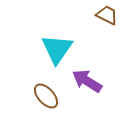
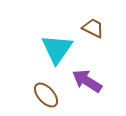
brown trapezoid: moved 14 px left, 13 px down
brown ellipse: moved 1 px up
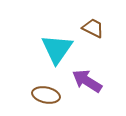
brown ellipse: rotated 36 degrees counterclockwise
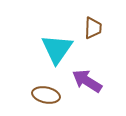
brown trapezoid: rotated 65 degrees clockwise
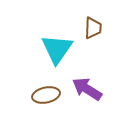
purple arrow: moved 8 px down
brown ellipse: rotated 24 degrees counterclockwise
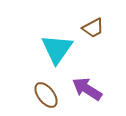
brown trapezoid: rotated 60 degrees clockwise
brown ellipse: rotated 64 degrees clockwise
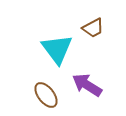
cyan triangle: rotated 12 degrees counterclockwise
purple arrow: moved 4 px up
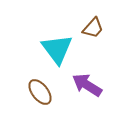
brown trapezoid: rotated 20 degrees counterclockwise
brown ellipse: moved 6 px left, 3 px up
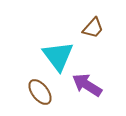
cyan triangle: moved 1 px right, 7 px down
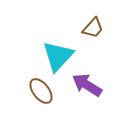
cyan triangle: rotated 20 degrees clockwise
brown ellipse: moved 1 px right, 1 px up
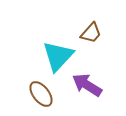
brown trapezoid: moved 2 px left, 5 px down
brown ellipse: moved 3 px down
